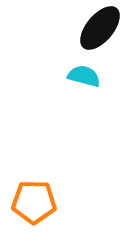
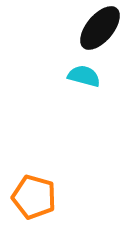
orange pentagon: moved 5 px up; rotated 15 degrees clockwise
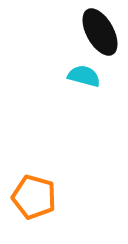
black ellipse: moved 4 px down; rotated 69 degrees counterclockwise
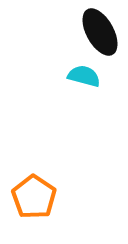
orange pentagon: rotated 18 degrees clockwise
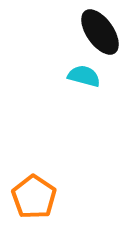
black ellipse: rotated 6 degrees counterclockwise
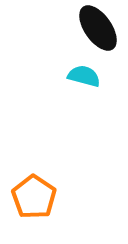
black ellipse: moved 2 px left, 4 px up
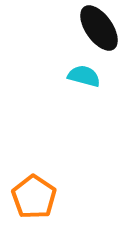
black ellipse: moved 1 px right
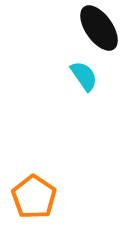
cyan semicircle: rotated 40 degrees clockwise
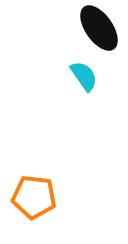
orange pentagon: rotated 27 degrees counterclockwise
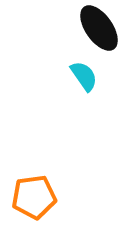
orange pentagon: rotated 15 degrees counterclockwise
